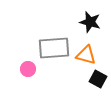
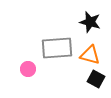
gray rectangle: moved 3 px right
orange triangle: moved 4 px right
black square: moved 2 px left
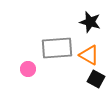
orange triangle: moved 1 px left; rotated 15 degrees clockwise
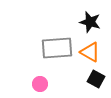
orange triangle: moved 1 px right, 3 px up
pink circle: moved 12 px right, 15 px down
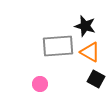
black star: moved 5 px left, 4 px down
gray rectangle: moved 1 px right, 2 px up
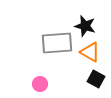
gray rectangle: moved 1 px left, 3 px up
